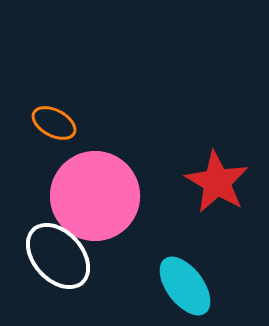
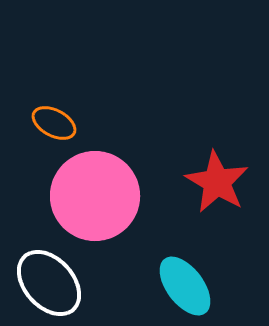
white ellipse: moved 9 px left, 27 px down
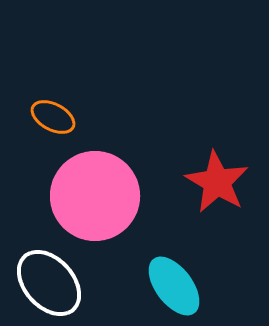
orange ellipse: moved 1 px left, 6 px up
cyan ellipse: moved 11 px left
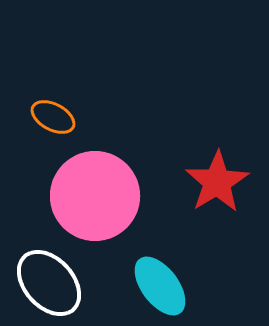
red star: rotated 10 degrees clockwise
cyan ellipse: moved 14 px left
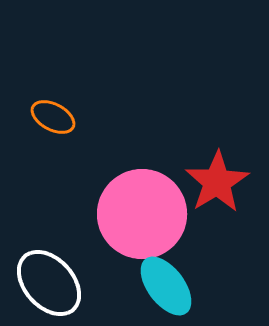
pink circle: moved 47 px right, 18 px down
cyan ellipse: moved 6 px right
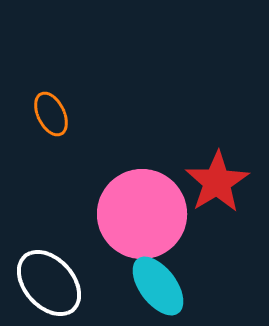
orange ellipse: moved 2 px left, 3 px up; rotated 36 degrees clockwise
cyan ellipse: moved 8 px left
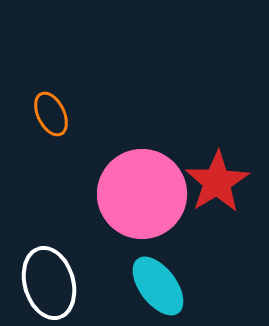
pink circle: moved 20 px up
white ellipse: rotated 26 degrees clockwise
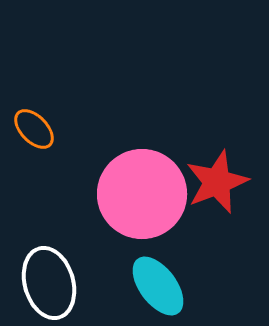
orange ellipse: moved 17 px left, 15 px down; rotated 18 degrees counterclockwise
red star: rotated 10 degrees clockwise
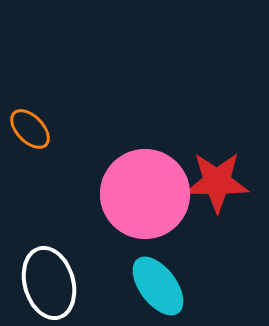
orange ellipse: moved 4 px left
red star: rotated 22 degrees clockwise
pink circle: moved 3 px right
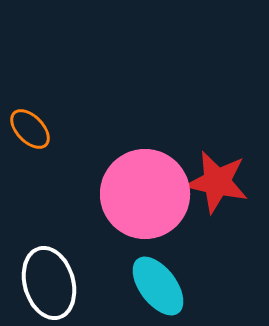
red star: rotated 12 degrees clockwise
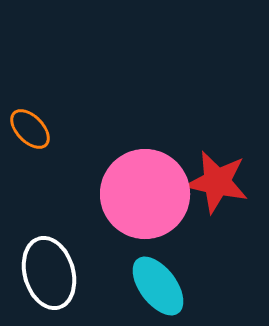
white ellipse: moved 10 px up
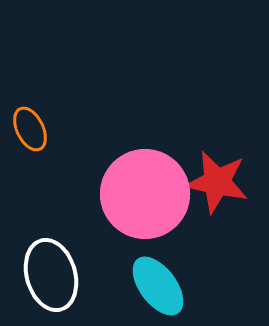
orange ellipse: rotated 18 degrees clockwise
white ellipse: moved 2 px right, 2 px down
